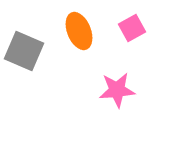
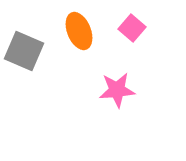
pink square: rotated 20 degrees counterclockwise
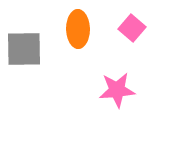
orange ellipse: moved 1 px left, 2 px up; rotated 21 degrees clockwise
gray square: moved 2 px up; rotated 24 degrees counterclockwise
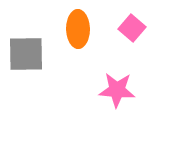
gray square: moved 2 px right, 5 px down
pink star: rotated 9 degrees clockwise
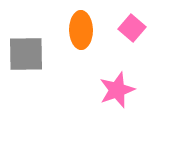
orange ellipse: moved 3 px right, 1 px down
pink star: rotated 24 degrees counterclockwise
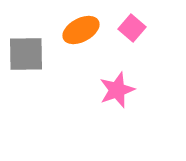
orange ellipse: rotated 63 degrees clockwise
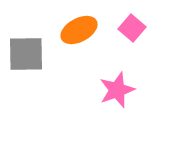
orange ellipse: moved 2 px left
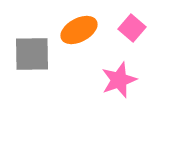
gray square: moved 6 px right
pink star: moved 2 px right, 10 px up
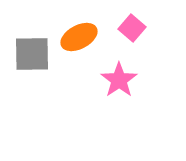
orange ellipse: moved 7 px down
pink star: rotated 15 degrees counterclockwise
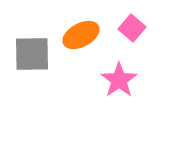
orange ellipse: moved 2 px right, 2 px up
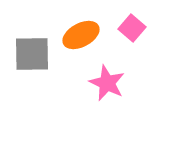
pink star: moved 12 px left, 3 px down; rotated 12 degrees counterclockwise
